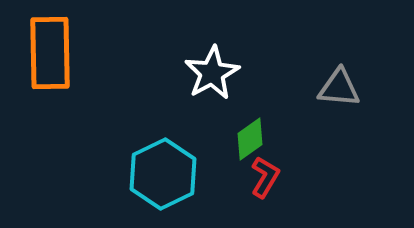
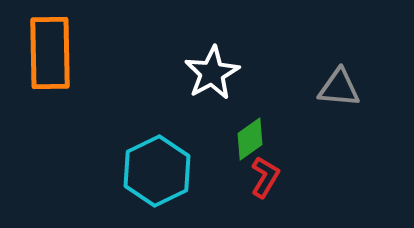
cyan hexagon: moved 6 px left, 3 px up
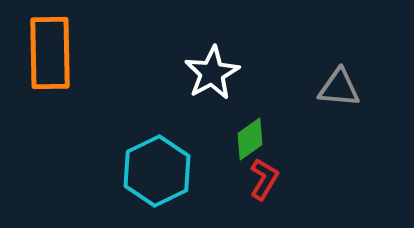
red L-shape: moved 1 px left, 2 px down
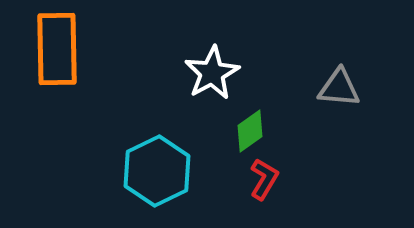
orange rectangle: moved 7 px right, 4 px up
green diamond: moved 8 px up
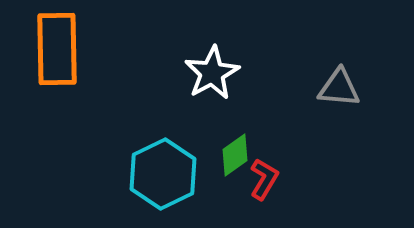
green diamond: moved 15 px left, 24 px down
cyan hexagon: moved 6 px right, 3 px down
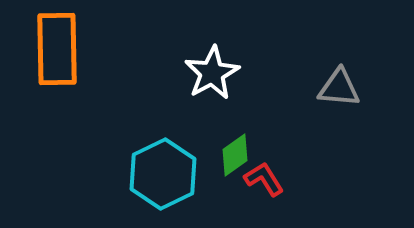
red L-shape: rotated 63 degrees counterclockwise
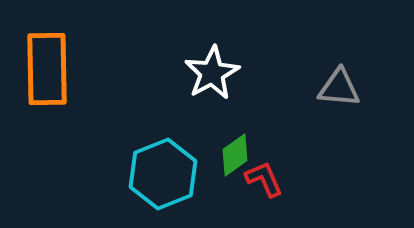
orange rectangle: moved 10 px left, 20 px down
cyan hexagon: rotated 4 degrees clockwise
red L-shape: rotated 9 degrees clockwise
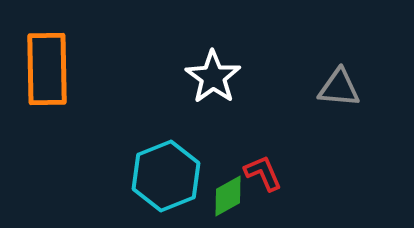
white star: moved 1 px right, 4 px down; rotated 8 degrees counterclockwise
green diamond: moved 7 px left, 41 px down; rotated 6 degrees clockwise
cyan hexagon: moved 3 px right, 2 px down
red L-shape: moved 1 px left, 6 px up
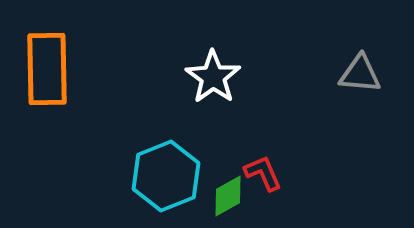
gray triangle: moved 21 px right, 14 px up
